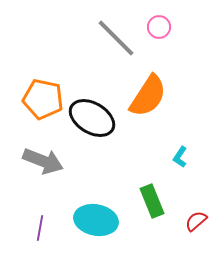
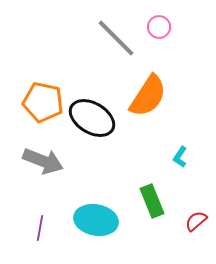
orange pentagon: moved 3 px down
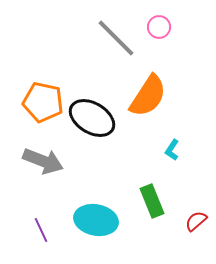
cyan L-shape: moved 8 px left, 7 px up
purple line: moved 1 px right, 2 px down; rotated 35 degrees counterclockwise
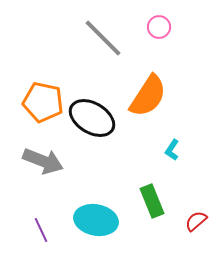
gray line: moved 13 px left
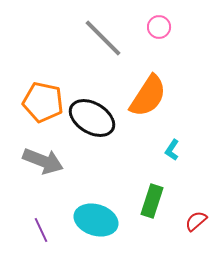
green rectangle: rotated 40 degrees clockwise
cyan ellipse: rotated 6 degrees clockwise
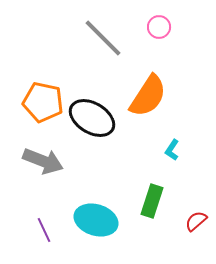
purple line: moved 3 px right
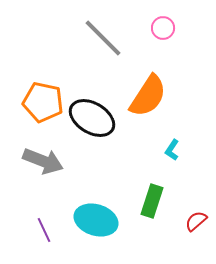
pink circle: moved 4 px right, 1 px down
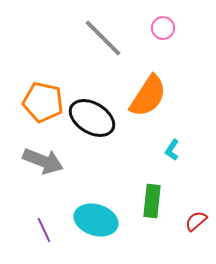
green rectangle: rotated 12 degrees counterclockwise
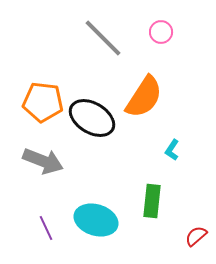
pink circle: moved 2 px left, 4 px down
orange semicircle: moved 4 px left, 1 px down
orange pentagon: rotated 6 degrees counterclockwise
red semicircle: moved 15 px down
purple line: moved 2 px right, 2 px up
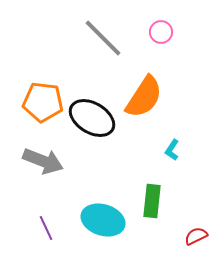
cyan ellipse: moved 7 px right
red semicircle: rotated 15 degrees clockwise
